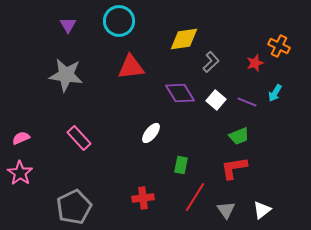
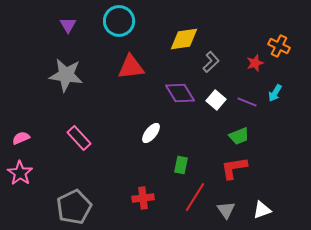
white triangle: rotated 18 degrees clockwise
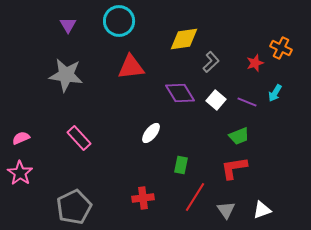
orange cross: moved 2 px right, 2 px down
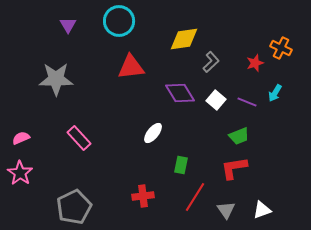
gray star: moved 10 px left, 4 px down; rotated 8 degrees counterclockwise
white ellipse: moved 2 px right
red cross: moved 2 px up
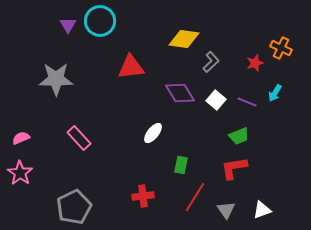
cyan circle: moved 19 px left
yellow diamond: rotated 16 degrees clockwise
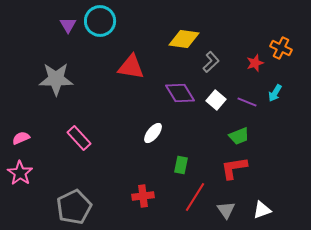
red triangle: rotated 16 degrees clockwise
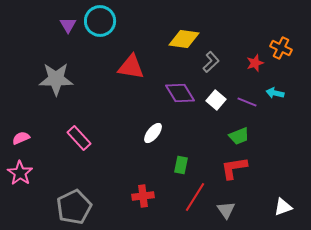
cyan arrow: rotated 72 degrees clockwise
white triangle: moved 21 px right, 3 px up
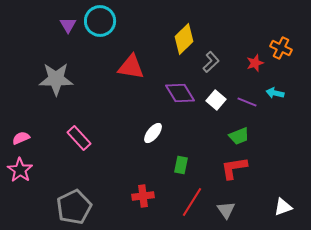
yellow diamond: rotated 52 degrees counterclockwise
pink star: moved 3 px up
red line: moved 3 px left, 5 px down
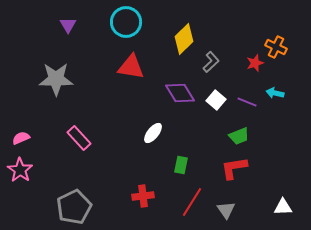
cyan circle: moved 26 px right, 1 px down
orange cross: moved 5 px left, 1 px up
white triangle: rotated 18 degrees clockwise
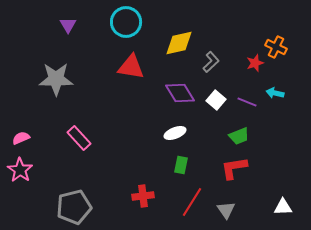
yellow diamond: moved 5 px left, 4 px down; rotated 32 degrees clockwise
white ellipse: moved 22 px right; rotated 30 degrees clockwise
gray pentagon: rotated 12 degrees clockwise
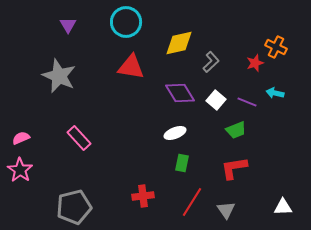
gray star: moved 3 px right, 3 px up; rotated 24 degrees clockwise
green trapezoid: moved 3 px left, 6 px up
green rectangle: moved 1 px right, 2 px up
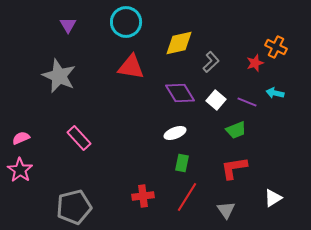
red line: moved 5 px left, 5 px up
white triangle: moved 10 px left, 9 px up; rotated 30 degrees counterclockwise
